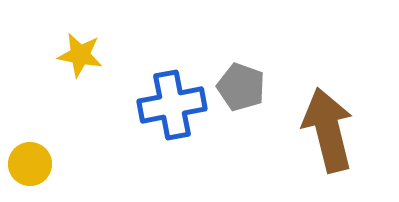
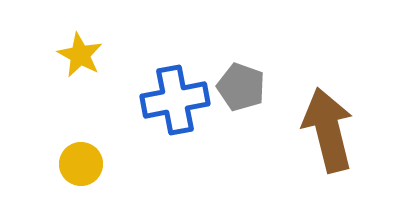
yellow star: rotated 18 degrees clockwise
blue cross: moved 3 px right, 5 px up
yellow circle: moved 51 px right
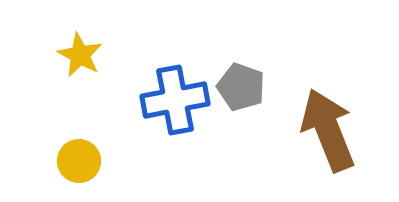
brown arrow: rotated 8 degrees counterclockwise
yellow circle: moved 2 px left, 3 px up
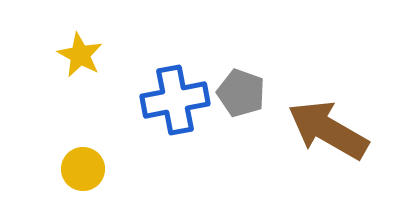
gray pentagon: moved 6 px down
brown arrow: rotated 38 degrees counterclockwise
yellow circle: moved 4 px right, 8 px down
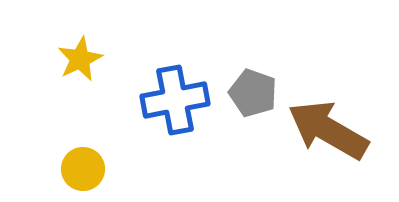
yellow star: moved 4 px down; rotated 18 degrees clockwise
gray pentagon: moved 12 px right
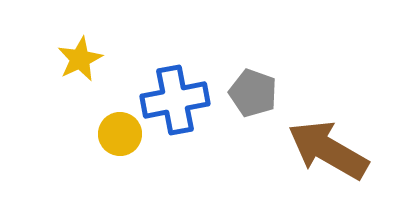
brown arrow: moved 20 px down
yellow circle: moved 37 px right, 35 px up
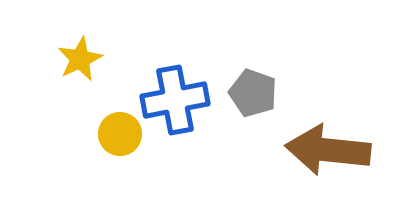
brown arrow: rotated 24 degrees counterclockwise
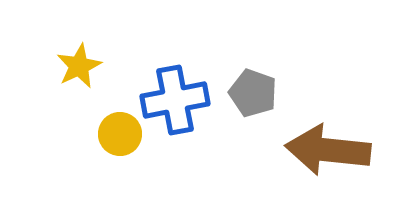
yellow star: moved 1 px left, 7 px down
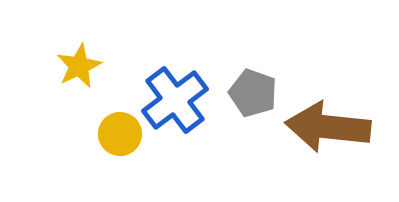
blue cross: rotated 26 degrees counterclockwise
brown arrow: moved 23 px up
